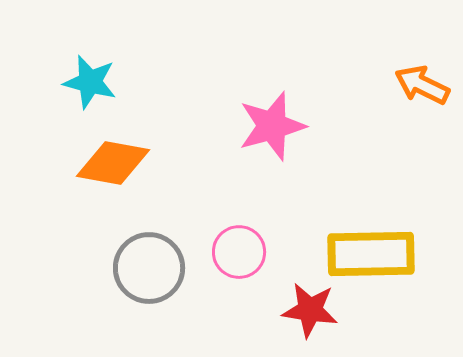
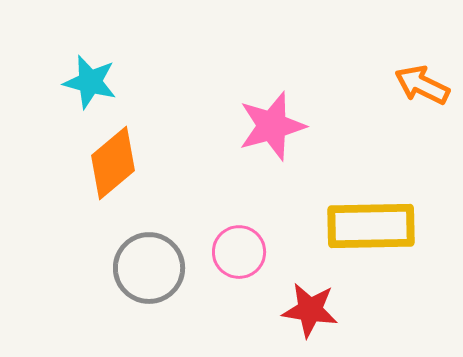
orange diamond: rotated 50 degrees counterclockwise
yellow rectangle: moved 28 px up
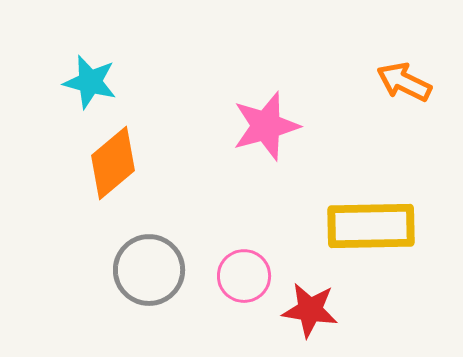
orange arrow: moved 18 px left, 3 px up
pink star: moved 6 px left
pink circle: moved 5 px right, 24 px down
gray circle: moved 2 px down
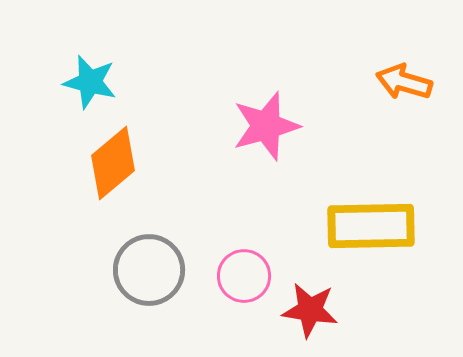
orange arrow: rotated 10 degrees counterclockwise
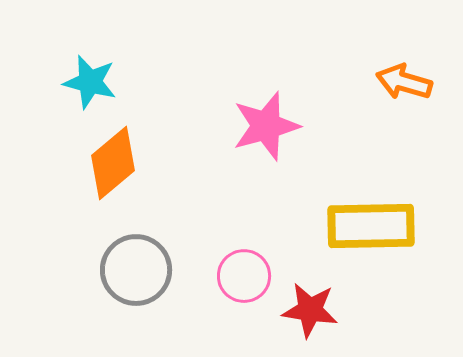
gray circle: moved 13 px left
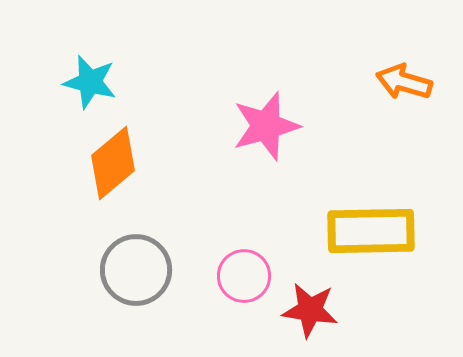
yellow rectangle: moved 5 px down
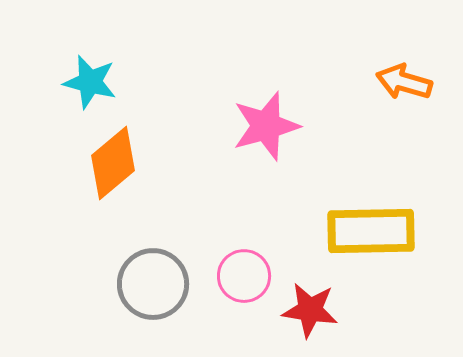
gray circle: moved 17 px right, 14 px down
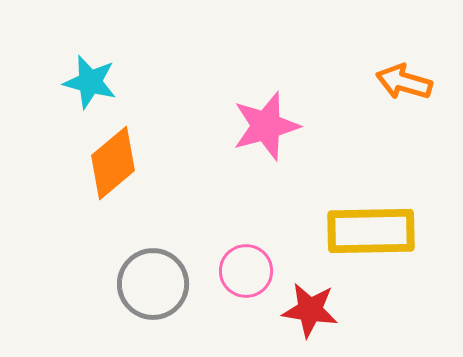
pink circle: moved 2 px right, 5 px up
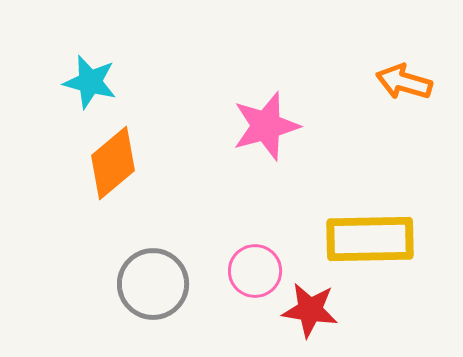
yellow rectangle: moved 1 px left, 8 px down
pink circle: moved 9 px right
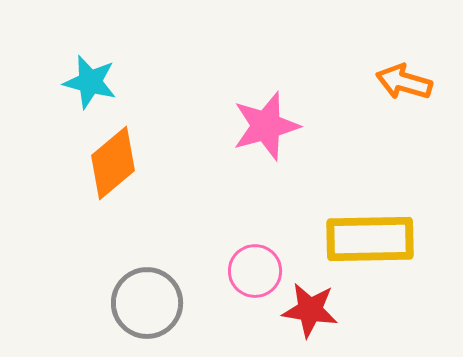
gray circle: moved 6 px left, 19 px down
